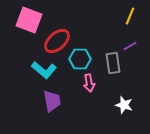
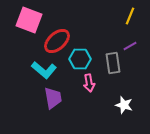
purple trapezoid: moved 1 px right, 3 px up
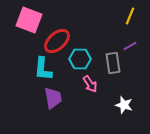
cyan L-shape: moved 1 px left, 1 px up; rotated 55 degrees clockwise
pink arrow: moved 1 px right, 1 px down; rotated 24 degrees counterclockwise
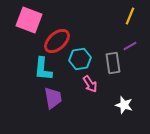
cyan hexagon: rotated 10 degrees counterclockwise
